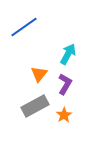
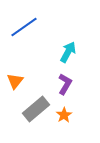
cyan arrow: moved 2 px up
orange triangle: moved 24 px left, 7 px down
gray rectangle: moved 1 px right, 3 px down; rotated 12 degrees counterclockwise
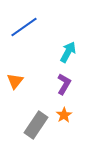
purple L-shape: moved 1 px left
gray rectangle: moved 16 px down; rotated 16 degrees counterclockwise
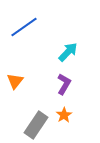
cyan arrow: rotated 15 degrees clockwise
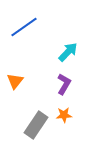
orange star: rotated 28 degrees clockwise
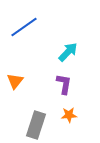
purple L-shape: rotated 20 degrees counterclockwise
orange star: moved 5 px right
gray rectangle: rotated 16 degrees counterclockwise
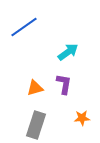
cyan arrow: rotated 10 degrees clockwise
orange triangle: moved 20 px right, 7 px down; rotated 36 degrees clockwise
orange star: moved 13 px right, 3 px down
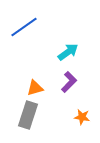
purple L-shape: moved 5 px right, 2 px up; rotated 35 degrees clockwise
orange star: moved 1 px up; rotated 14 degrees clockwise
gray rectangle: moved 8 px left, 10 px up
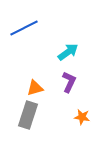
blue line: moved 1 px down; rotated 8 degrees clockwise
purple L-shape: rotated 20 degrees counterclockwise
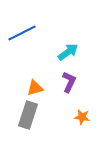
blue line: moved 2 px left, 5 px down
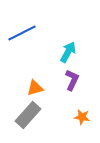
cyan arrow: rotated 25 degrees counterclockwise
purple L-shape: moved 3 px right, 2 px up
gray rectangle: rotated 24 degrees clockwise
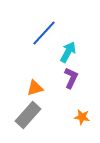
blue line: moved 22 px right; rotated 20 degrees counterclockwise
purple L-shape: moved 1 px left, 2 px up
